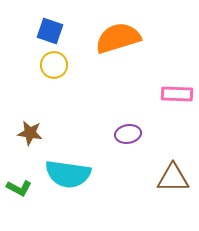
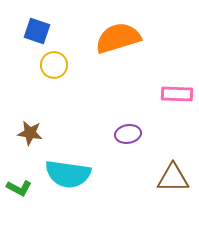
blue square: moved 13 px left
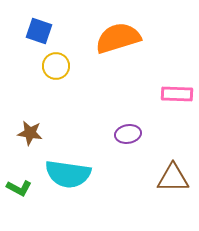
blue square: moved 2 px right
yellow circle: moved 2 px right, 1 px down
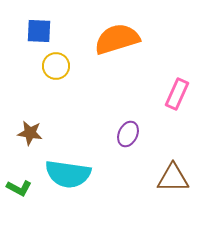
blue square: rotated 16 degrees counterclockwise
orange semicircle: moved 1 px left, 1 px down
pink rectangle: rotated 68 degrees counterclockwise
purple ellipse: rotated 55 degrees counterclockwise
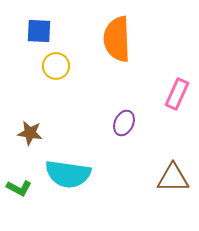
orange semicircle: rotated 75 degrees counterclockwise
purple ellipse: moved 4 px left, 11 px up
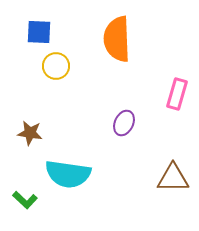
blue square: moved 1 px down
pink rectangle: rotated 8 degrees counterclockwise
green L-shape: moved 6 px right, 12 px down; rotated 15 degrees clockwise
